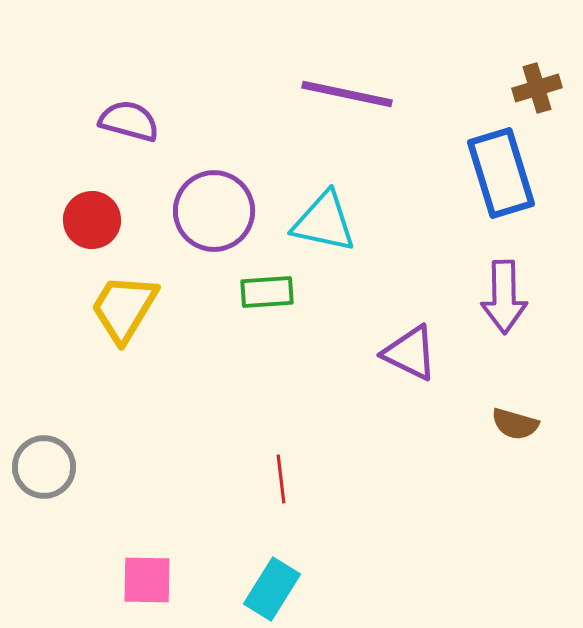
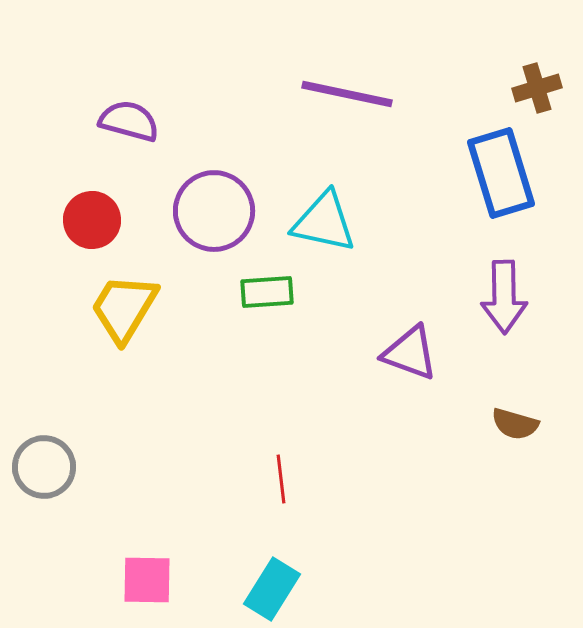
purple triangle: rotated 6 degrees counterclockwise
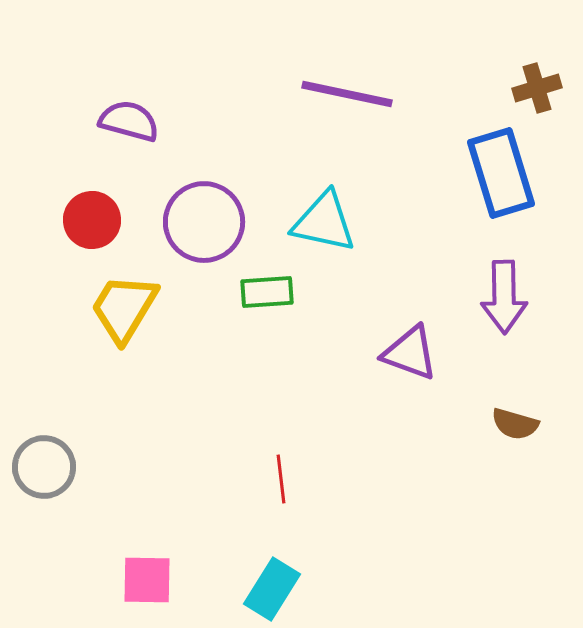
purple circle: moved 10 px left, 11 px down
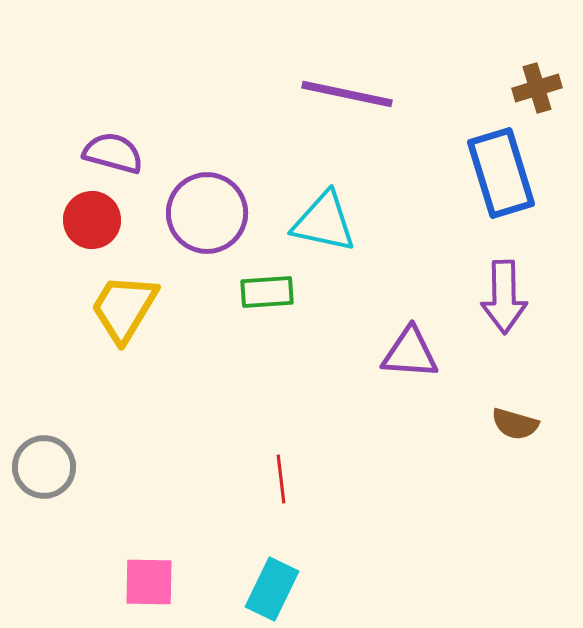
purple semicircle: moved 16 px left, 32 px down
purple circle: moved 3 px right, 9 px up
purple triangle: rotated 16 degrees counterclockwise
pink square: moved 2 px right, 2 px down
cyan rectangle: rotated 6 degrees counterclockwise
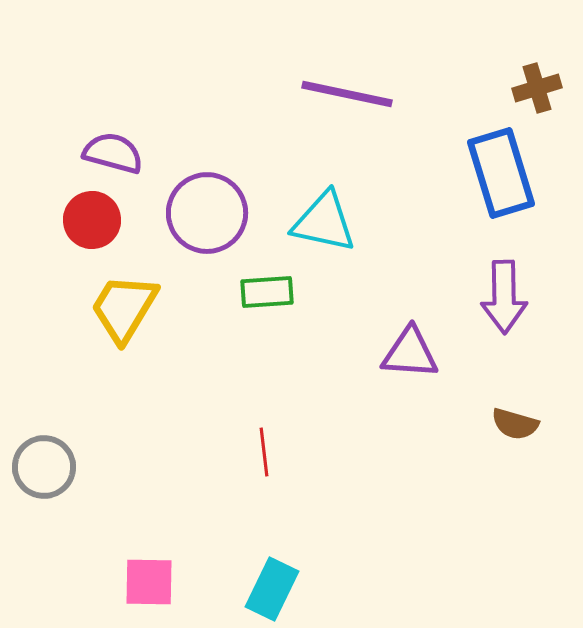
red line: moved 17 px left, 27 px up
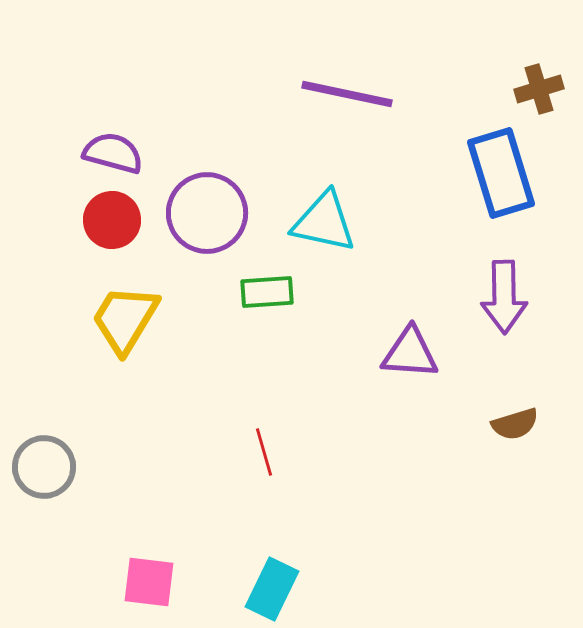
brown cross: moved 2 px right, 1 px down
red circle: moved 20 px right
yellow trapezoid: moved 1 px right, 11 px down
brown semicircle: rotated 33 degrees counterclockwise
red line: rotated 9 degrees counterclockwise
pink square: rotated 6 degrees clockwise
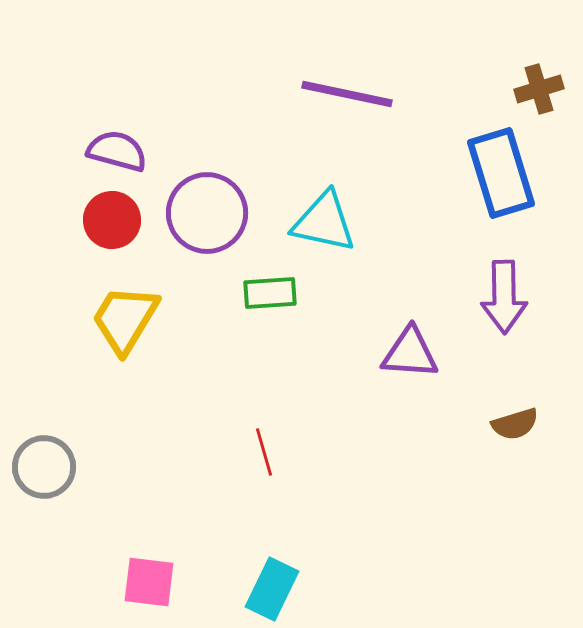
purple semicircle: moved 4 px right, 2 px up
green rectangle: moved 3 px right, 1 px down
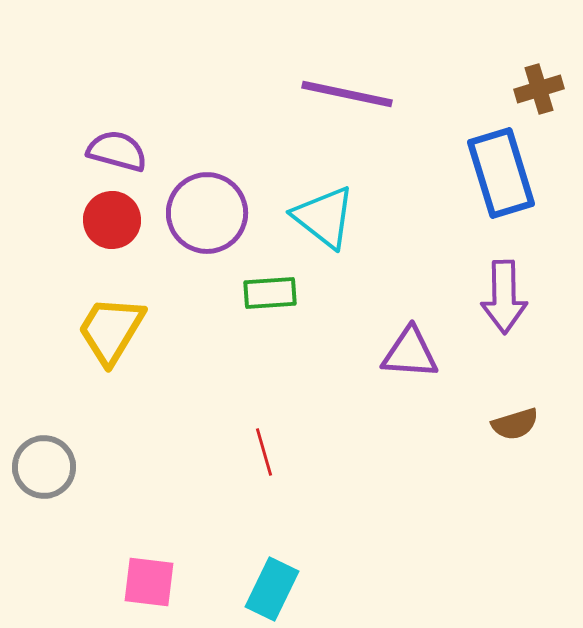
cyan triangle: moved 5 px up; rotated 26 degrees clockwise
yellow trapezoid: moved 14 px left, 11 px down
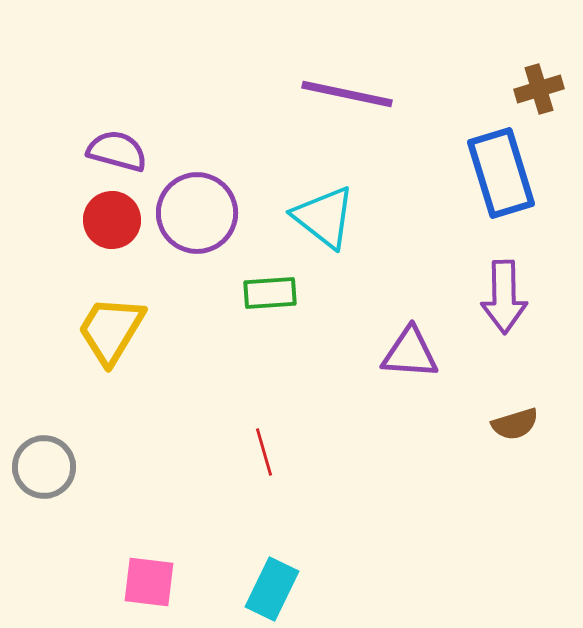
purple circle: moved 10 px left
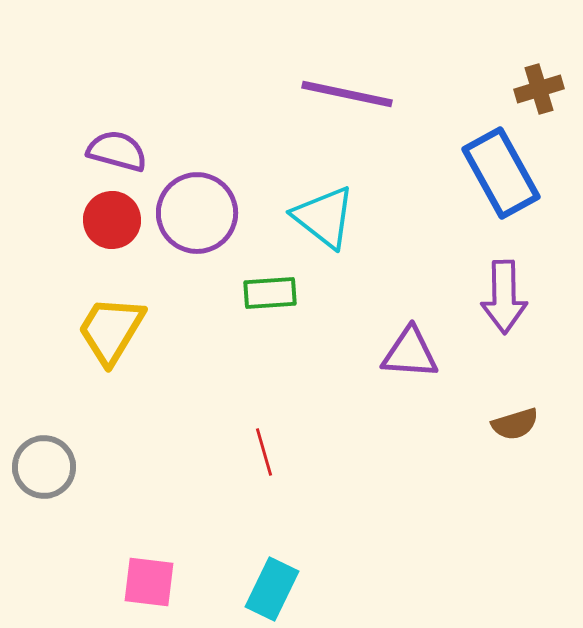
blue rectangle: rotated 12 degrees counterclockwise
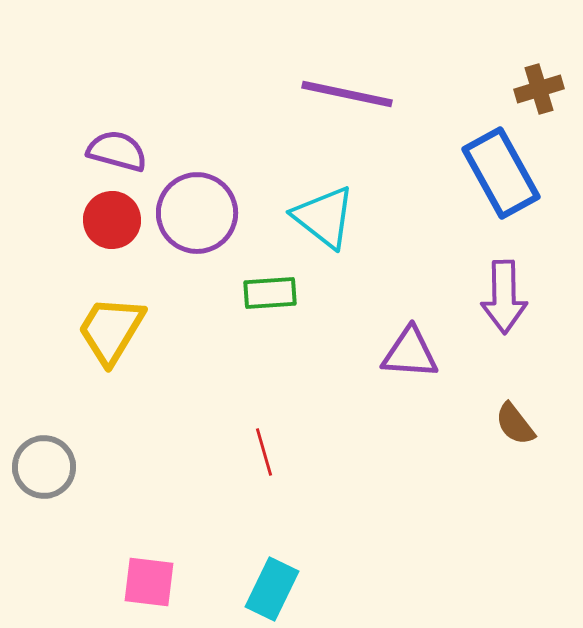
brown semicircle: rotated 69 degrees clockwise
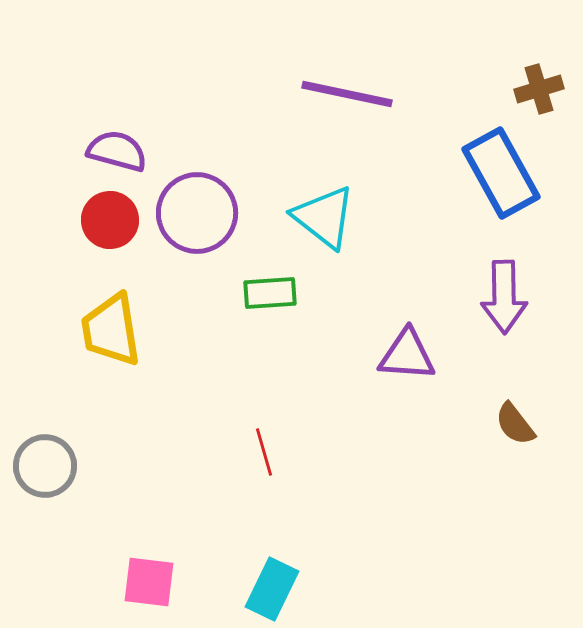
red circle: moved 2 px left
yellow trapezoid: rotated 40 degrees counterclockwise
purple triangle: moved 3 px left, 2 px down
gray circle: moved 1 px right, 1 px up
